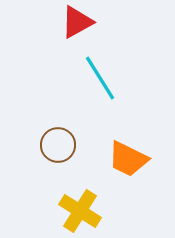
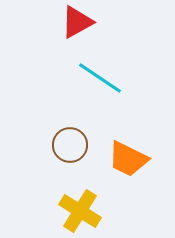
cyan line: rotated 24 degrees counterclockwise
brown circle: moved 12 px right
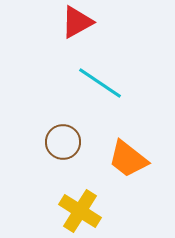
cyan line: moved 5 px down
brown circle: moved 7 px left, 3 px up
orange trapezoid: rotated 12 degrees clockwise
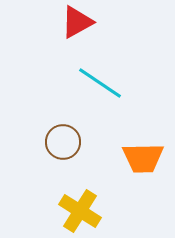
orange trapezoid: moved 15 px right, 1 px up; rotated 39 degrees counterclockwise
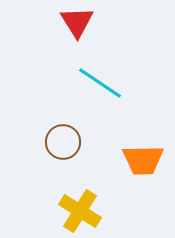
red triangle: rotated 33 degrees counterclockwise
orange trapezoid: moved 2 px down
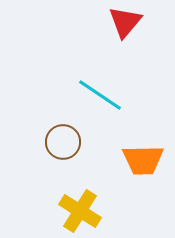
red triangle: moved 48 px right; rotated 12 degrees clockwise
cyan line: moved 12 px down
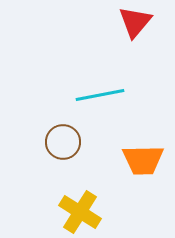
red triangle: moved 10 px right
cyan line: rotated 45 degrees counterclockwise
yellow cross: moved 1 px down
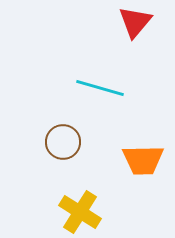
cyan line: moved 7 px up; rotated 27 degrees clockwise
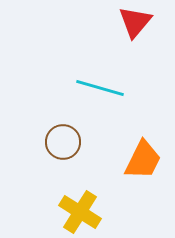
orange trapezoid: rotated 63 degrees counterclockwise
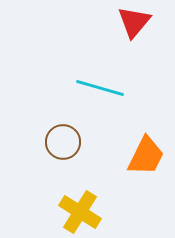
red triangle: moved 1 px left
orange trapezoid: moved 3 px right, 4 px up
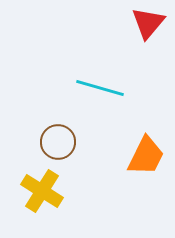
red triangle: moved 14 px right, 1 px down
brown circle: moved 5 px left
yellow cross: moved 38 px left, 21 px up
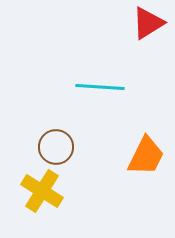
red triangle: rotated 18 degrees clockwise
cyan line: moved 1 px up; rotated 12 degrees counterclockwise
brown circle: moved 2 px left, 5 px down
